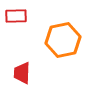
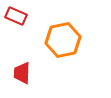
red rectangle: rotated 25 degrees clockwise
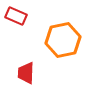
red trapezoid: moved 4 px right
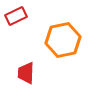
red rectangle: rotated 50 degrees counterclockwise
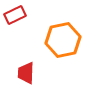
red rectangle: moved 1 px left, 1 px up
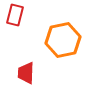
red rectangle: rotated 50 degrees counterclockwise
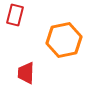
orange hexagon: moved 1 px right
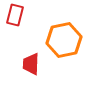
red trapezoid: moved 5 px right, 9 px up
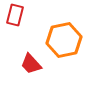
red trapezoid: rotated 45 degrees counterclockwise
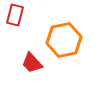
red trapezoid: moved 1 px right, 1 px up
